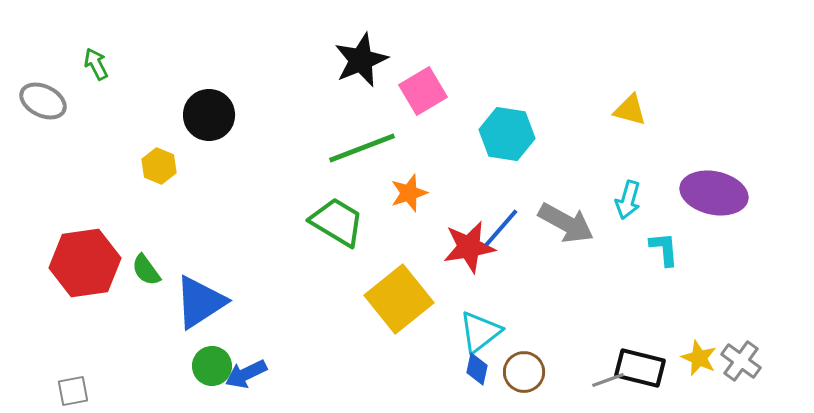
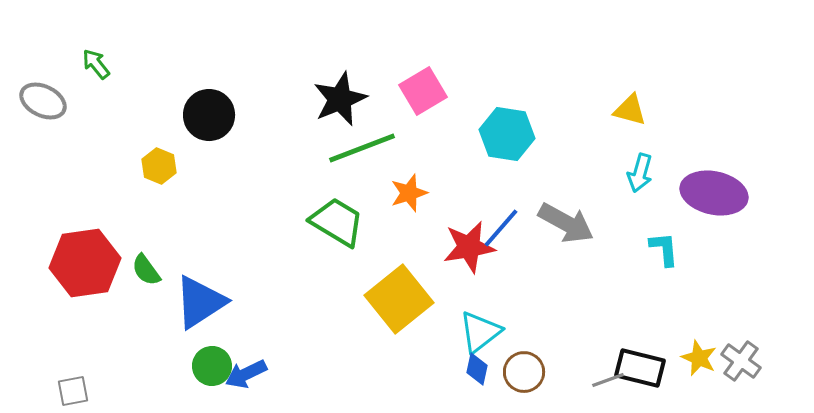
black star: moved 21 px left, 39 px down
green arrow: rotated 12 degrees counterclockwise
cyan arrow: moved 12 px right, 27 px up
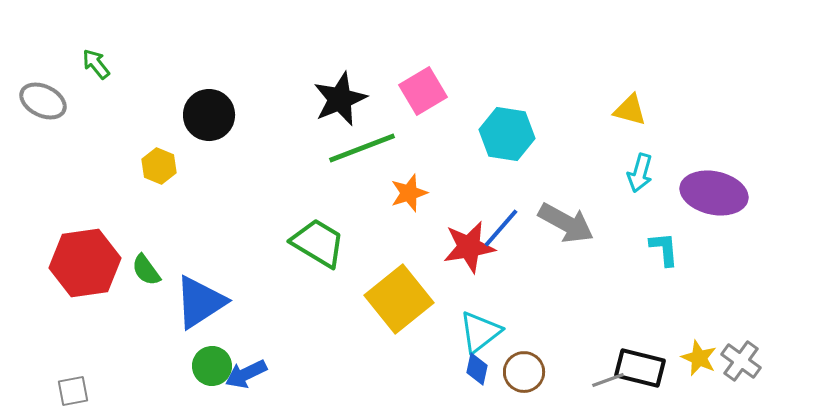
green trapezoid: moved 19 px left, 21 px down
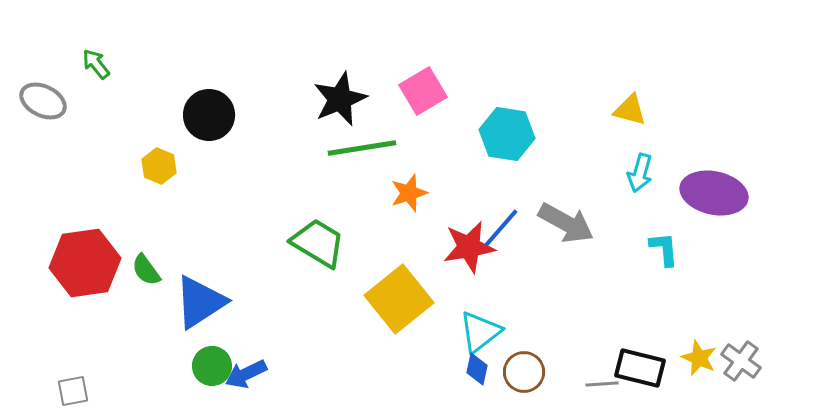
green line: rotated 12 degrees clockwise
gray line: moved 6 px left, 4 px down; rotated 16 degrees clockwise
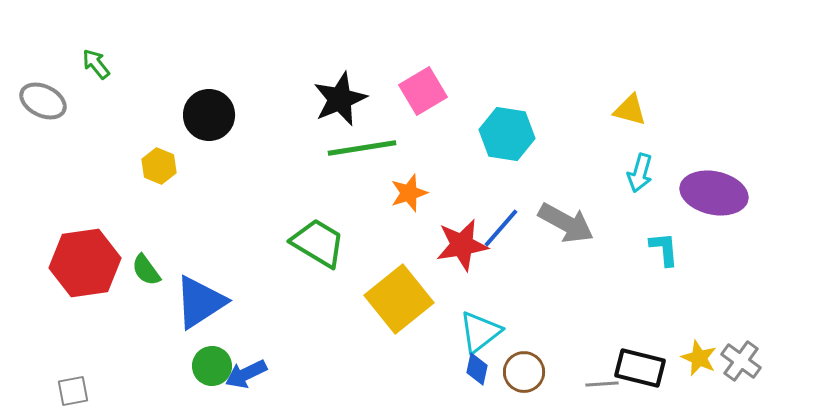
red star: moved 7 px left, 2 px up
